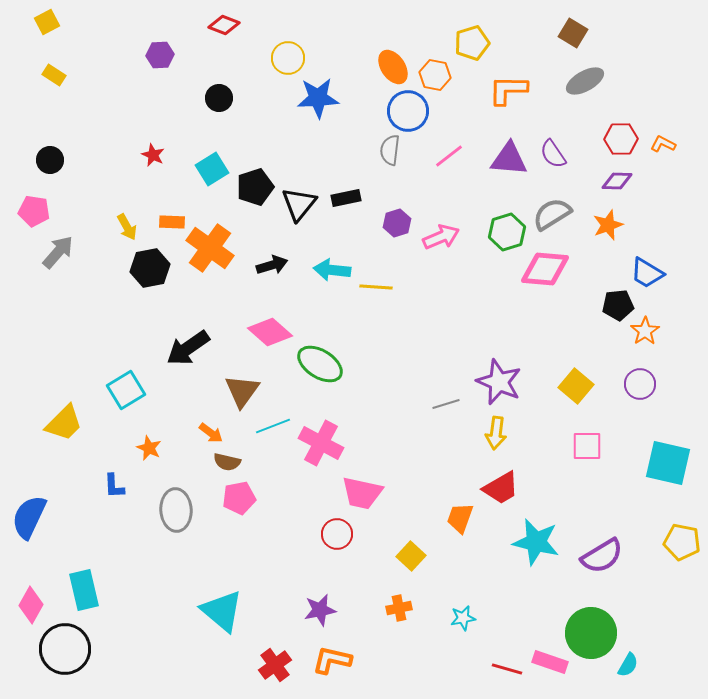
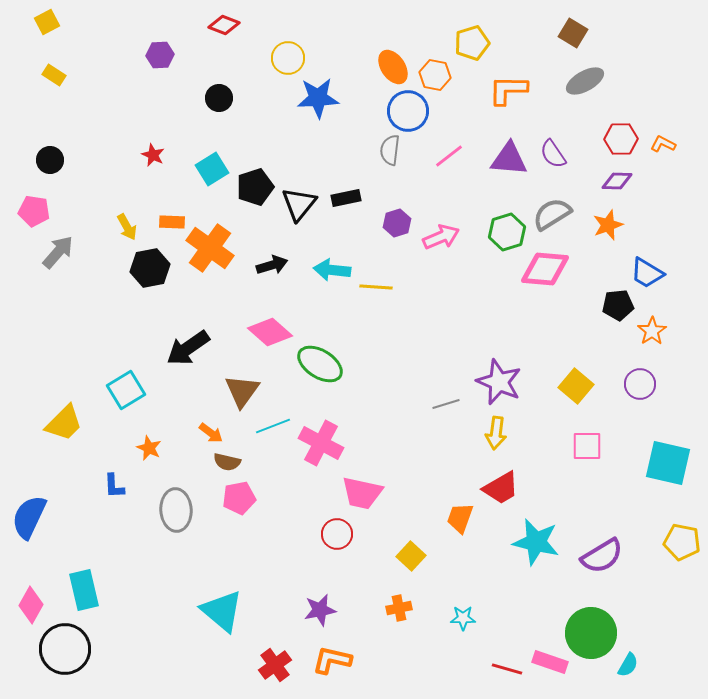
orange star at (645, 331): moved 7 px right
cyan star at (463, 618): rotated 10 degrees clockwise
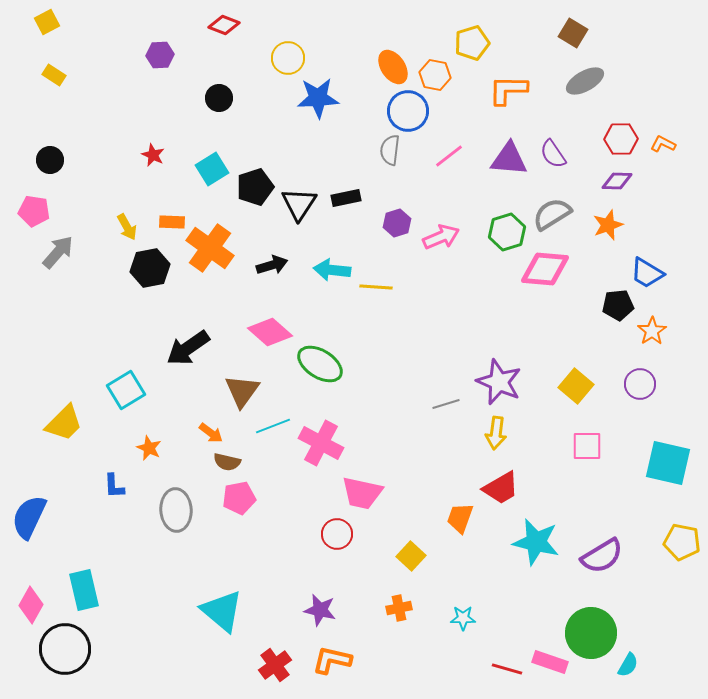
black triangle at (299, 204): rotated 6 degrees counterclockwise
purple star at (320, 610): rotated 24 degrees clockwise
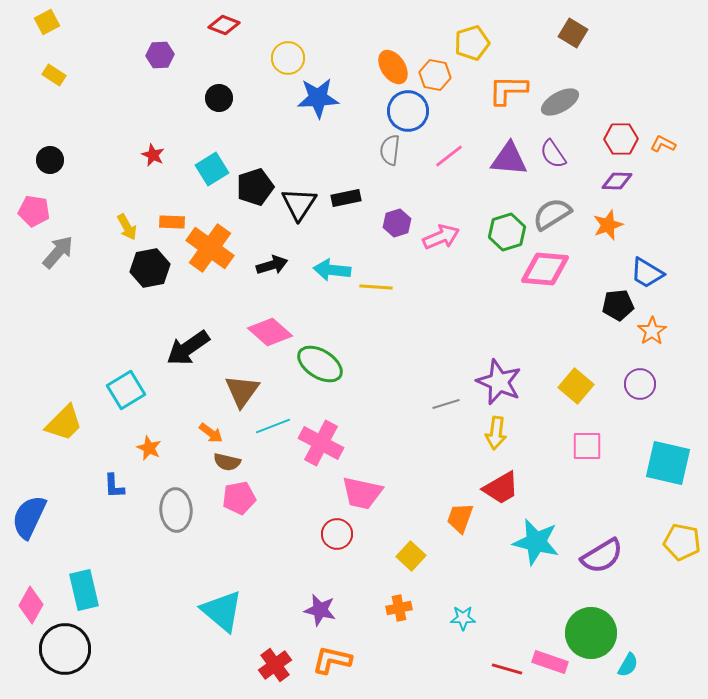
gray ellipse at (585, 81): moved 25 px left, 21 px down
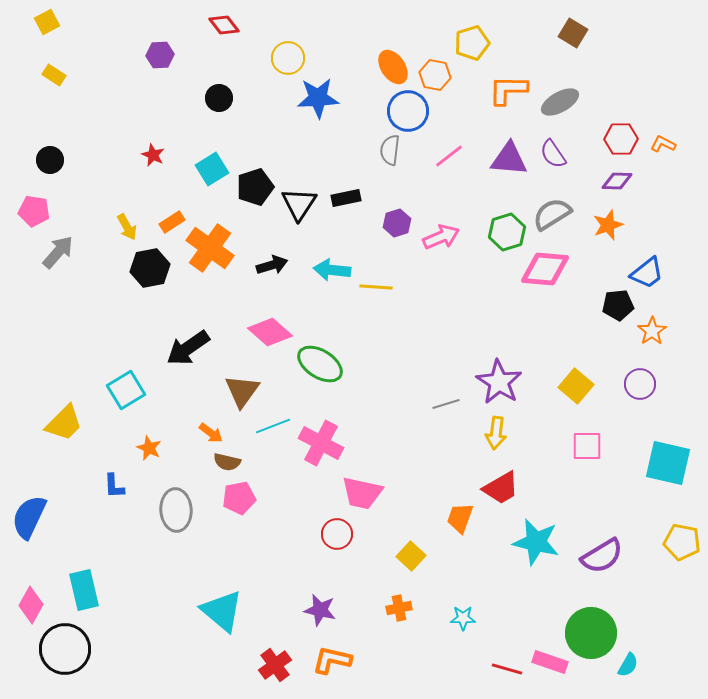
red diamond at (224, 25): rotated 32 degrees clockwise
orange rectangle at (172, 222): rotated 35 degrees counterclockwise
blue trapezoid at (647, 273): rotated 69 degrees counterclockwise
purple star at (499, 382): rotated 9 degrees clockwise
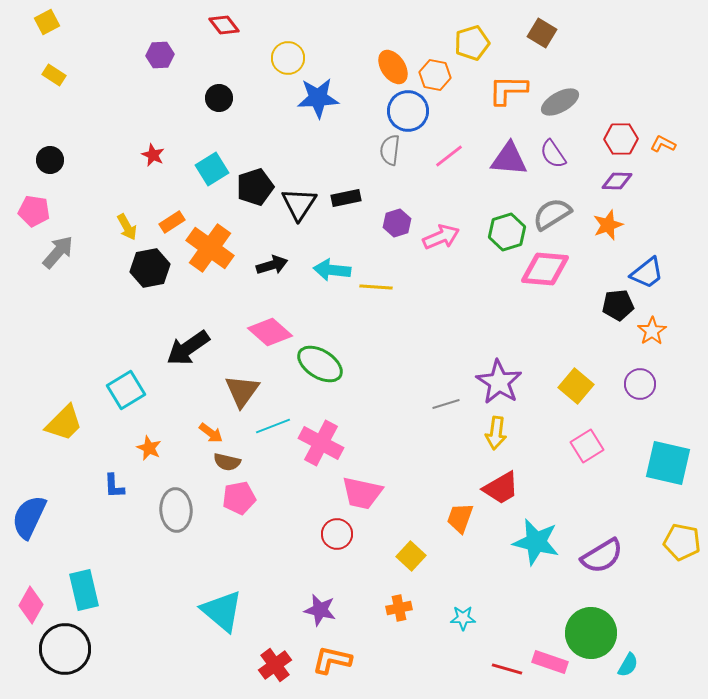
brown square at (573, 33): moved 31 px left
pink square at (587, 446): rotated 32 degrees counterclockwise
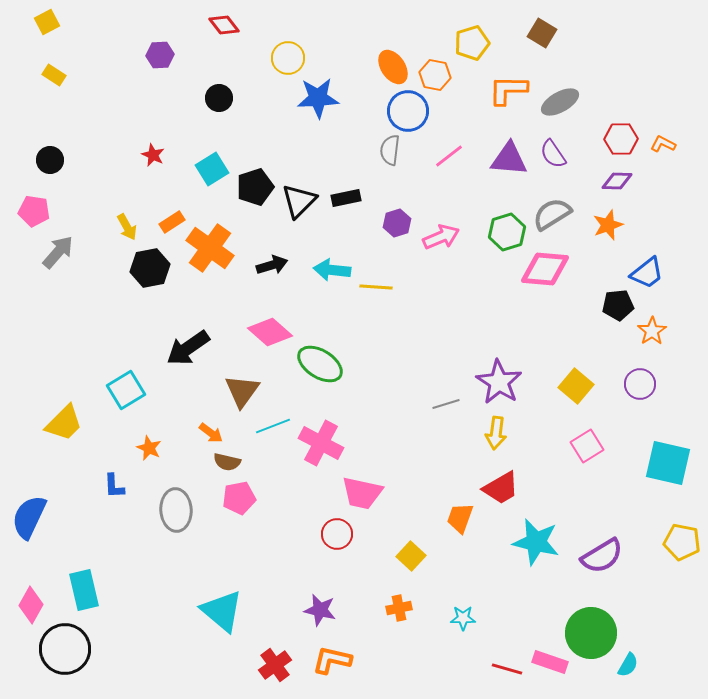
black triangle at (299, 204): moved 3 px up; rotated 12 degrees clockwise
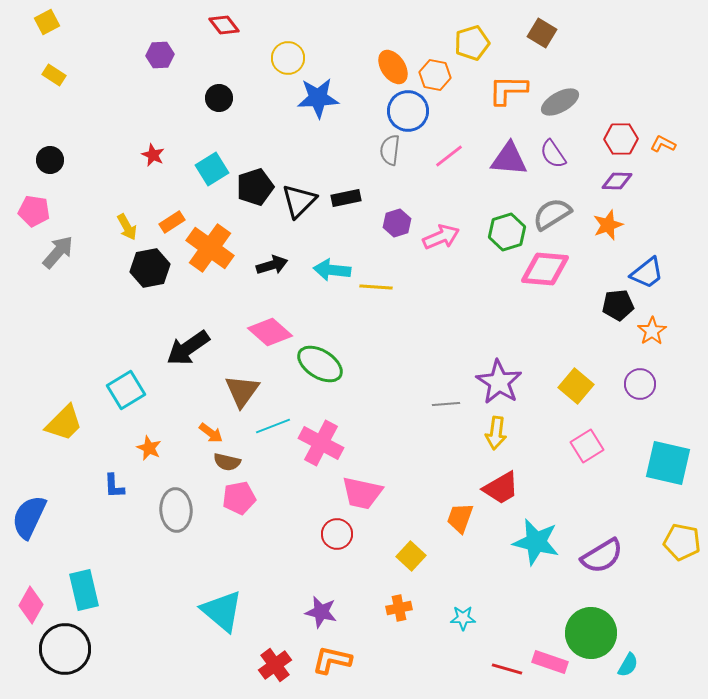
gray line at (446, 404): rotated 12 degrees clockwise
purple star at (320, 610): moved 1 px right, 2 px down
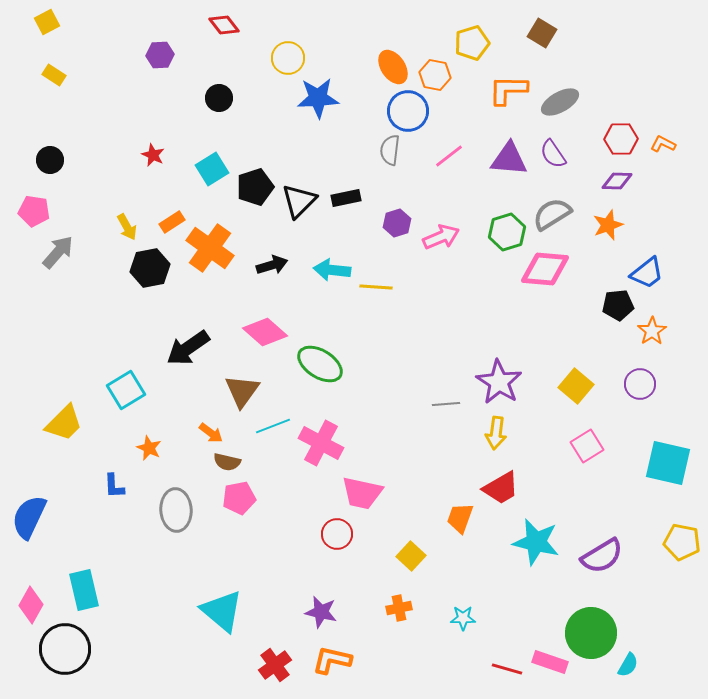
pink diamond at (270, 332): moved 5 px left
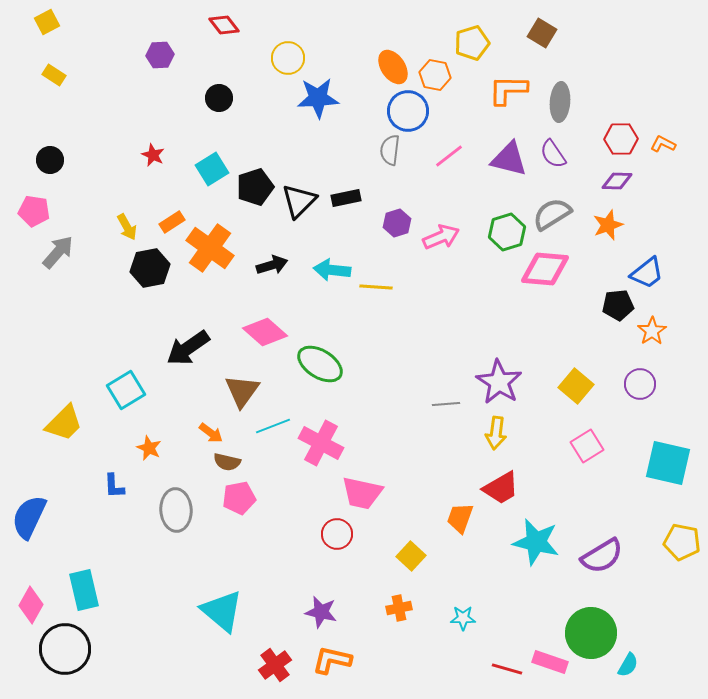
gray ellipse at (560, 102): rotated 57 degrees counterclockwise
purple triangle at (509, 159): rotated 9 degrees clockwise
